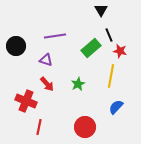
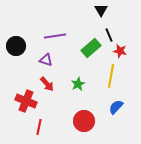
red circle: moved 1 px left, 6 px up
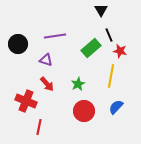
black circle: moved 2 px right, 2 px up
red circle: moved 10 px up
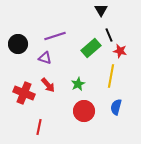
purple line: rotated 10 degrees counterclockwise
purple triangle: moved 1 px left, 2 px up
red arrow: moved 1 px right, 1 px down
red cross: moved 2 px left, 8 px up
blue semicircle: rotated 28 degrees counterclockwise
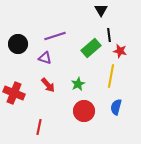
black line: rotated 16 degrees clockwise
red cross: moved 10 px left
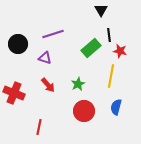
purple line: moved 2 px left, 2 px up
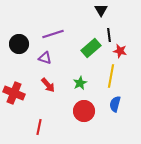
black circle: moved 1 px right
green star: moved 2 px right, 1 px up
blue semicircle: moved 1 px left, 3 px up
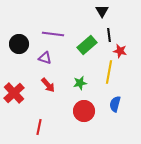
black triangle: moved 1 px right, 1 px down
purple line: rotated 25 degrees clockwise
green rectangle: moved 4 px left, 3 px up
yellow line: moved 2 px left, 4 px up
green star: rotated 16 degrees clockwise
red cross: rotated 25 degrees clockwise
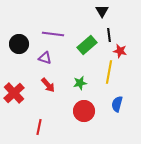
blue semicircle: moved 2 px right
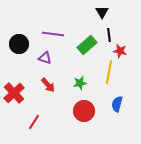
black triangle: moved 1 px down
red line: moved 5 px left, 5 px up; rotated 21 degrees clockwise
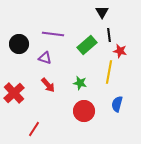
green star: rotated 24 degrees clockwise
red line: moved 7 px down
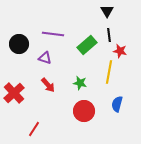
black triangle: moved 5 px right, 1 px up
